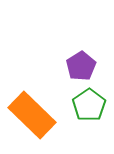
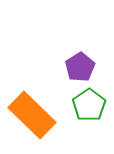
purple pentagon: moved 1 px left, 1 px down
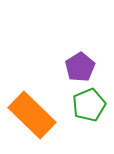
green pentagon: rotated 12 degrees clockwise
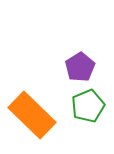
green pentagon: moved 1 px left, 1 px down
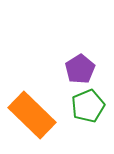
purple pentagon: moved 2 px down
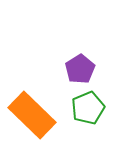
green pentagon: moved 2 px down
